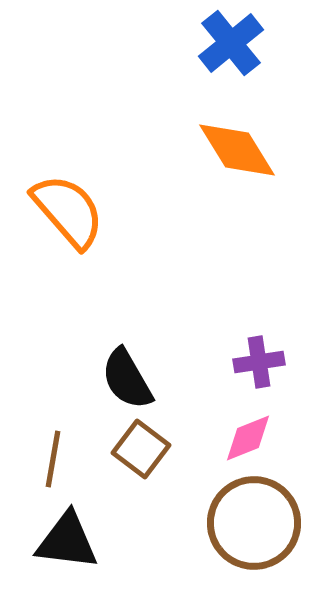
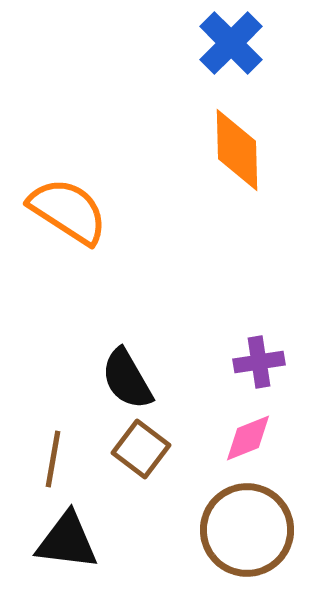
blue cross: rotated 6 degrees counterclockwise
orange diamond: rotated 30 degrees clockwise
orange semicircle: rotated 16 degrees counterclockwise
brown circle: moved 7 px left, 7 px down
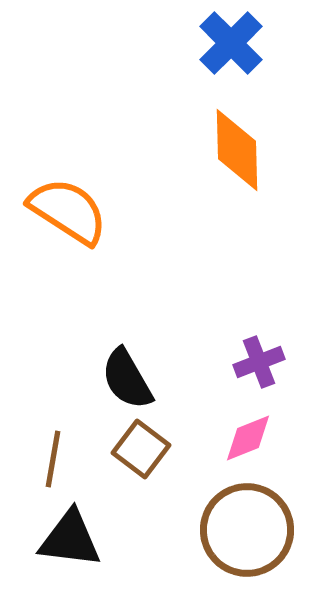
purple cross: rotated 12 degrees counterclockwise
black triangle: moved 3 px right, 2 px up
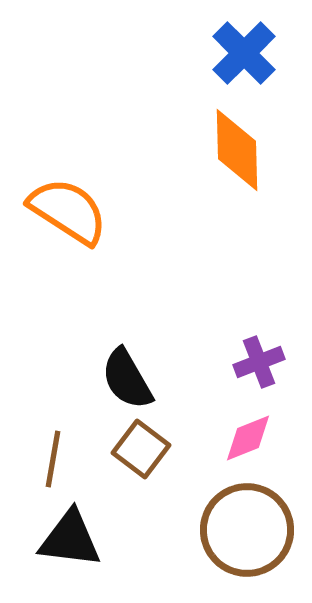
blue cross: moved 13 px right, 10 px down
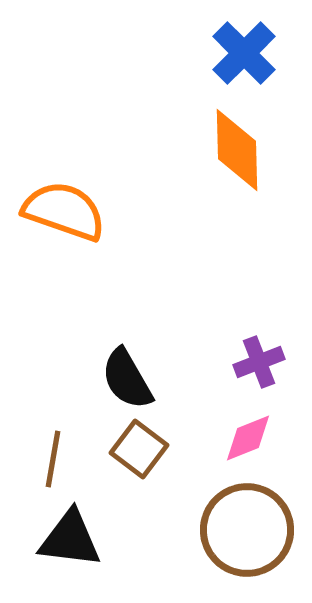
orange semicircle: moved 4 px left; rotated 14 degrees counterclockwise
brown square: moved 2 px left
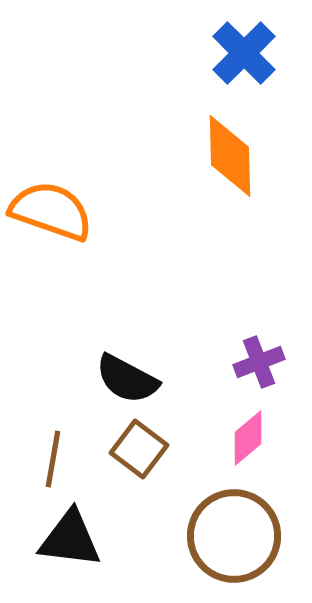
orange diamond: moved 7 px left, 6 px down
orange semicircle: moved 13 px left
black semicircle: rotated 32 degrees counterclockwise
pink diamond: rotated 18 degrees counterclockwise
brown circle: moved 13 px left, 6 px down
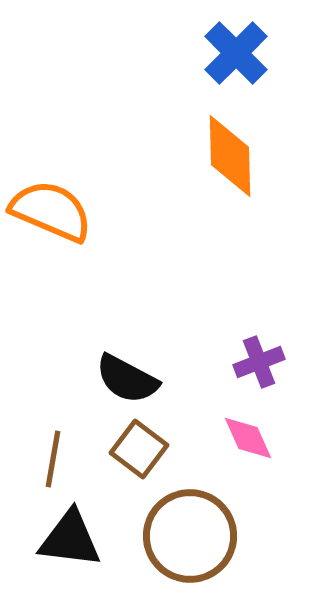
blue cross: moved 8 px left
orange semicircle: rotated 4 degrees clockwise
pink diamond: rotated 74 degrees counterclockwise
brown circle: moved 44 px left
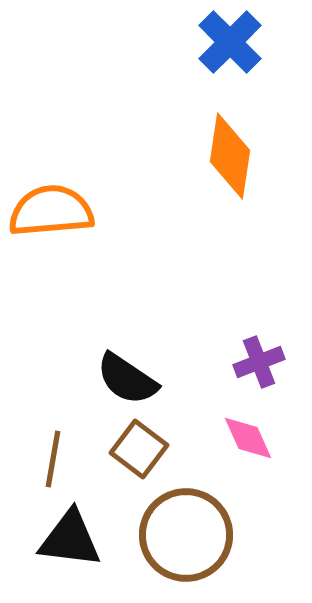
blue cross: moved 6 px left, 11 px up
orange diamond: rotated 10 degrees clockwise
orange semicircle: rotated 28 degrees counterclockwise
black semicircle: rotated 6 degrees clockwise
brown circle: moved 4 px left, 1 px up
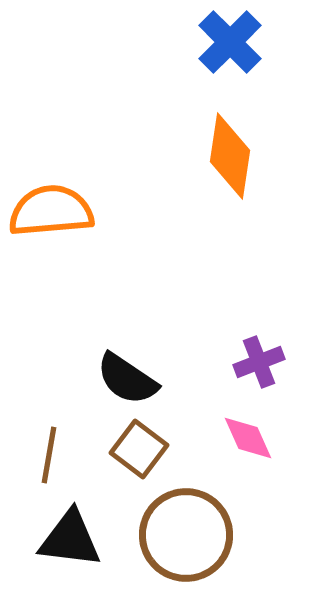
brown line: moved 4 px left, 4 px up
